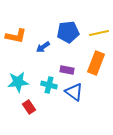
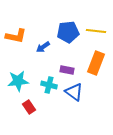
yellow line: moved 3 px left, 2 px up; rotated 18 degrees clockwise
cyan star: moved 1 px up
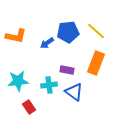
yellow line: rotated 36 degrees clockwise
blue arrow: moved 4 px right, 4 px up
cyan cross: rotated 21 degrees counterclockwise
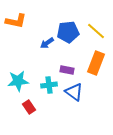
orange L-shape: moved 15 px up
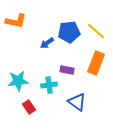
blue pentagon: moved 1 px right
blue triangle: moved 3 px right, 10 px down
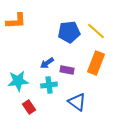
orange L-shape: rotated 15 degrees counterclockwise
blue arrow: moved 20 px down
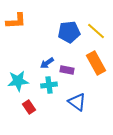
orange rectangle: rotated 50 degrees counterclockwise
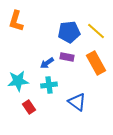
orange L-shape: rotated 110 degrees clockwise
purple rectangle: moved 13 px up
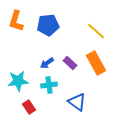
blue pentagon: moved 21 px left, 7 px up
purple rectangle: moved 3 px right, 6 px down; rotated 32 degrees clockwise
